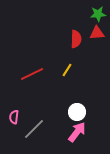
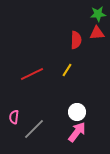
red semicircle: moved 1 px down
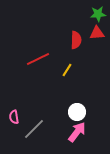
red line: moved 6 px right, 15 px up
pink semicircle: rotated 16 degrees counterclockwise
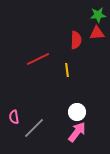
green star: moved 1 px down
yellow line: rotated 40 degrees counterclockwise
gray line: moved 1 px up
